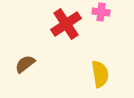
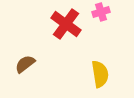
pink cross: rotated 24 degrees counterclockwise
red cross: rotated 20 degrees counterclockwise
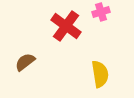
red cross: moved 2 px down
brown semicircle: moved 2 px up
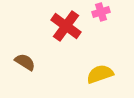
brown semicircle: rotated 70 degrees clockwise
yellow semicircle: rotated 100 degrees counterclockwise
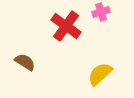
yellow semicircle: rotated 24 degrees counterclockwise
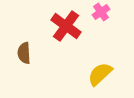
pink cross: rotated 18 degrees counterclockwise
brown semicircle: moved 1 px left, 9 px up; rotated 125 degrees counterclockwise
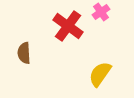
red cross: moved 2 px right
yellow semicircle: rotated 12 degrees counterclockwise
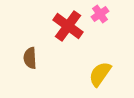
pink cross: moved 1 px left, 2 px down
brown semicircle: moved 6 px right, 5 px down
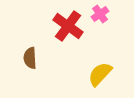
yellow semicircle: rotated 8 degrees clockwise
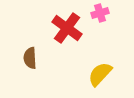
pink cross: moved 1 px up; rotated 18 degrees clockwise
red cross: moved 1 px left, 2 px down
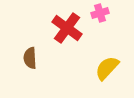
yellow semicircle: moved 7 px right, 6 px up
